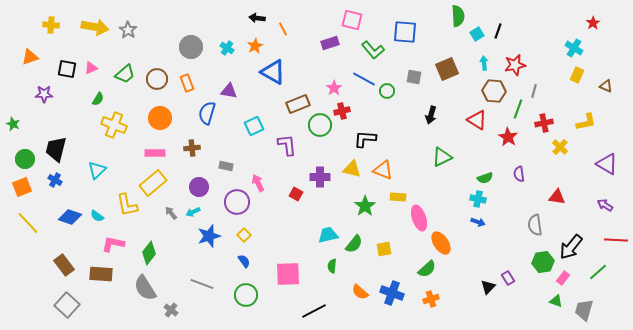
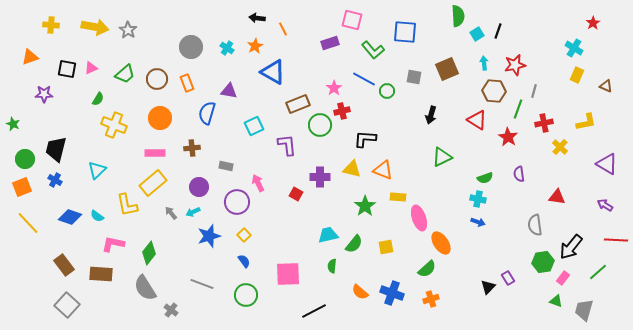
yellow square at (384, 249): moved 2 px right, 2 px up
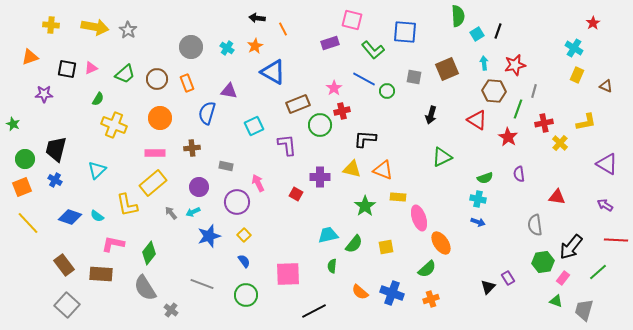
yellow cross at (560, 147): moved 4 px up
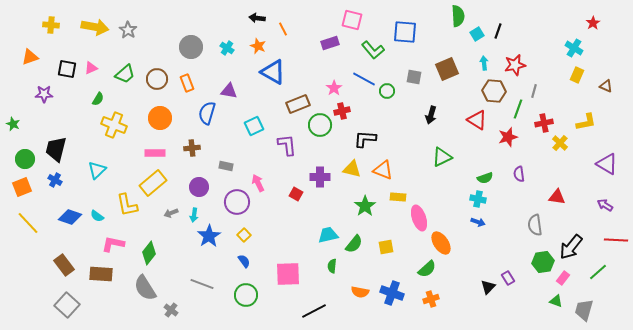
orange star at (255, 46): moved 3 px right; rotated 21 degrees counterclockwise
red star at (508, 137): rotated 24 degrees clockwise
cyan arrow at (193, 212): moved 1 px right, 3 px down; rotated 56 degrees counterclockwise
gray arrow at (171, 213): rotated 72 degrees counterclockwise
blue star at (209, 236): rotated 15 degrees counterclockwise
orange semicircle at (360, 292): rotated 30 degrees counterclockwise
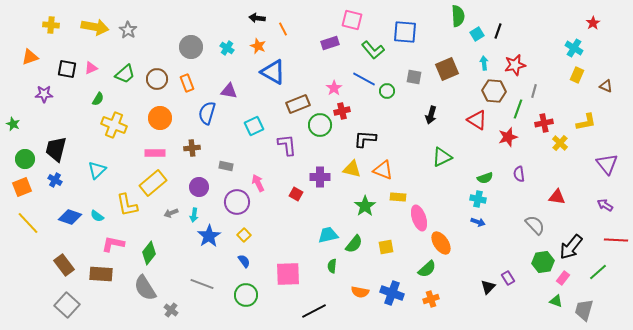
purple triangle at (607, 164): rotated 20 degrees clockwise
gray semicircle at (535, 225): rotated 145 degrees clockwise
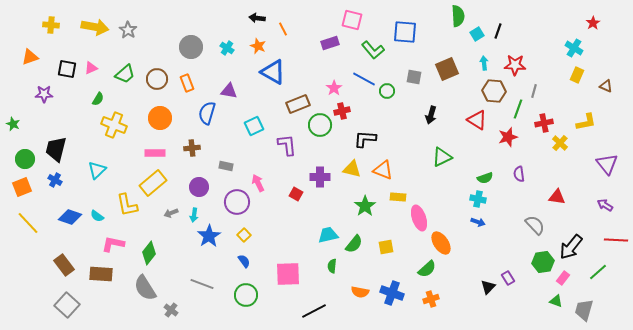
red star at (515, 65): rotated 15 degrees clockwise
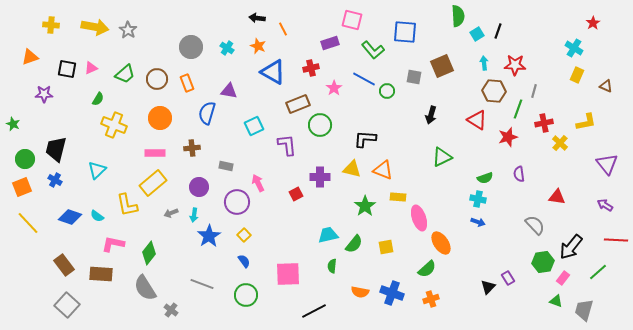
brown square at (447, 69): moved 5 px left, 3 px up
red cross at (342, 111): moved 31 px left, 43 px up
red square at (296, 194): rotated 32 degrees clockwise
